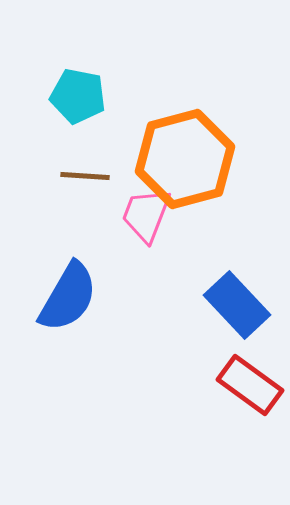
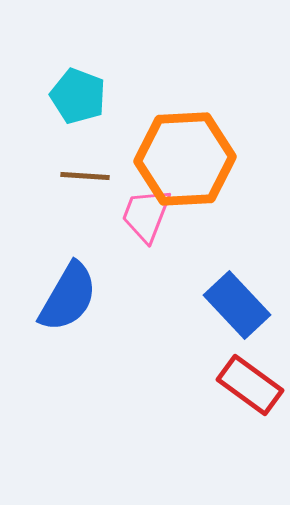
cyan pentagon: rotated 10 degrees clockwise
orange hexagon: rotated 12 degrees clockwise
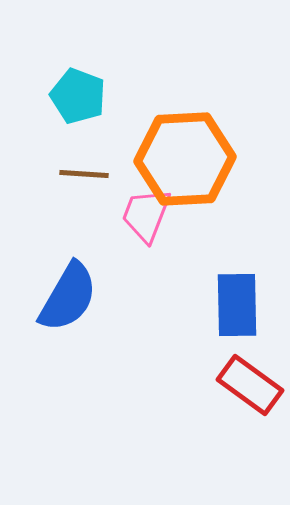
brown line: moved 1 px left, 2 px up
blue rectangle: rotated 42 degrees clockwise
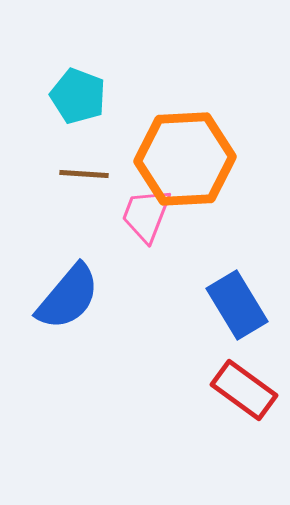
blue semicircle: rotated 10 degrees clockwise
blue rectangle: rotated 30 degrees counterclockwise
red rectangle: moved 6 px left, 5 px down
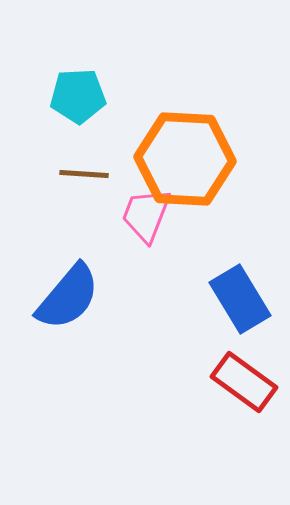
cyan pentagon: rotated 24 degrees counterclockwise
orange hexagon: rotated 6 degrees clockwise
blue rectangle: moved 3 px right, 6 px up
red rectangle: moved 8 px up
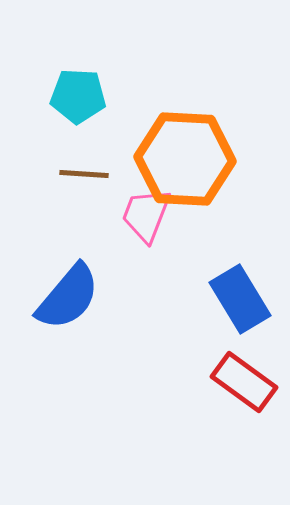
cyan pentagon: rotated 6 degrees clockwise
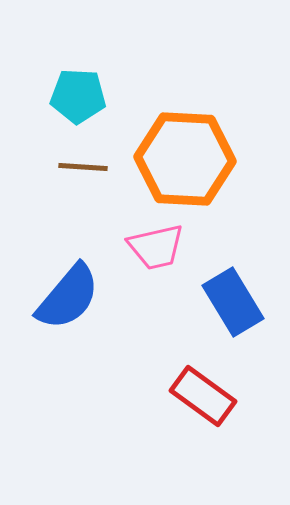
brown line: moved 1 px left, 7 px up
pink trapezoid: moved 10 px right, 32 px down; rotated 124 degrees counterclockwise
blue rectangle: moved 7 px left, 3 px down
red rectangle: moved 41 px left, 14 px down
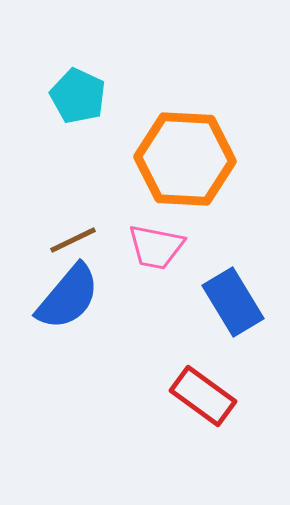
cyan pentagon: rotated 22 degrees clockwise
brown line: moved 10 px left, 73 px down; rotated 30 degrees counterclockwise
pink trapezoid: rotated 24 degrees clockwise
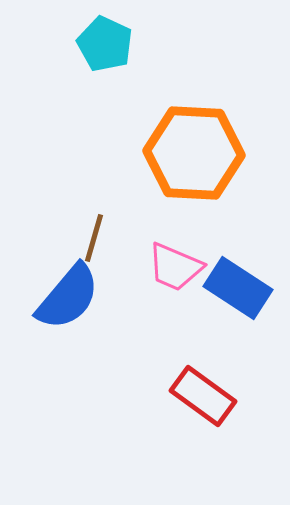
cyan pentagon: moved 27 px right, 52 px up
orange hexagon: moved 9 px right, 6 px up
brown line: moved 21 px right, 2 px up; rotated 48 degrees counterclockwise
pink trapezoid: moved 19 px right, 20 px down; rotated 12 degrees clockwise
blue rectangle: moved 5 px right, 14 px up; rotated 26 degrees counterclockwise
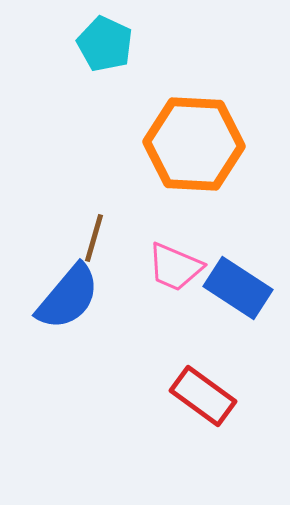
orange hexagon: moved 9 px up
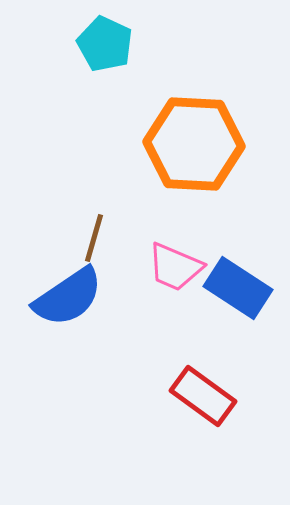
blue semicircle: rotated 16 degrees clockwise
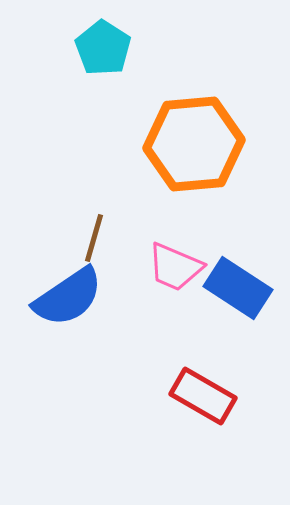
cyan pentagon: moved 2 px left, 4 px down; rotated 8 degrees clockwise
orange hexagon: rotated 8 degrees counterclockwise
red rectangle: rotated 6 degrees counterclockwise
